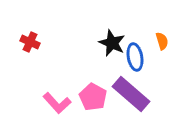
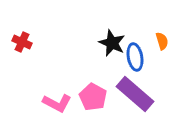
red cross: moved 8 px left
purple rectangle: moved 4 px right
pink L-shape: rotated 20 degrees counterclockwise
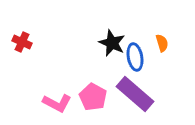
orange semicircle: moved 2 px down
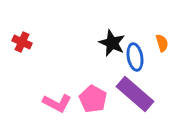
pink pentagon: moved 2 px down
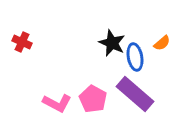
orange semicircle: rotated 66 degrees clockwise
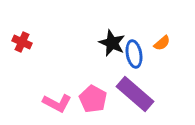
blue ellipse: moved 1 px left, 3 px up
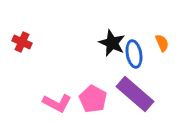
orange semicircle: rotated 72 degrees counterclockwise
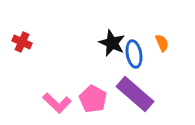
pink L-shape: rotated 16 degrees clockwise
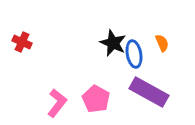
black star: moved 1 px right
purple rectangle: moved 14 px right, 2 px up; rotated 12 degrees counterclockwise
pink pentagon: moved 3 px right
pink L-shape: rotated 96 degrees counterclockwise
